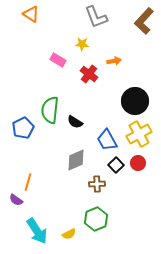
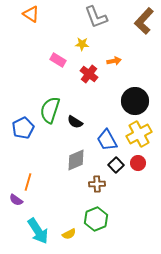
green semicircle: rotated 12 degrees clockwise
cyan arrow: moved 1 px right
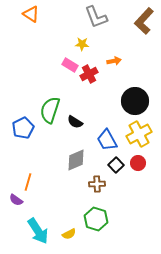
pink rectangle: moved 12 px right, 5 px down
red cross: rotated 24 degrees clockwise
green hexagon: rotated 20 degrees counterclockwise
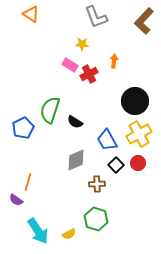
orange arrow: rotated 72 degrees counterclockwise
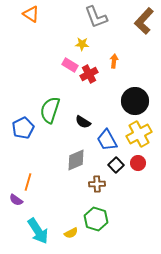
black semicircle: moved 8 px right
yellow semicircle: moved 2 px right, 1 px up
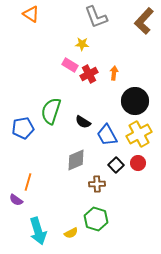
orange arrow: moved 12 px down
green semicircle: moved 1 px right, 1 px down
blue pentagon: rotated 15 degrees clockwise
blue trapezoid: moved 5 px up
cyan arrow: rotated 16 degrees clockwise
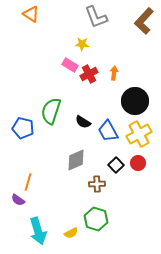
blue pentagon: rotated 25 degrees clockwise
blue trapezoid: moved 1 px right, 4 px up
purple semicircle: moved 2 px right
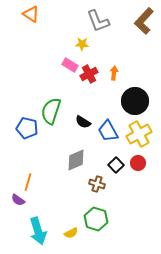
gray L-shape: moved 2 px right, 4 px down
blue pentagon: moved 4 px right
brown cross: rotated 21 degrees clockwise
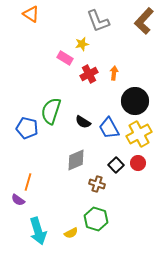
yellow star: rotated 16 degrees counterclockwise
pink rectangle: moved 5 px left, 7 px up
blue trapezoid: moved 1 px right, 3 px up
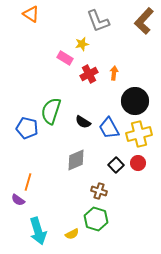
yellow cross: rotated 15 degrees clockwise
brown cross: moved 2 px right, 7 px down
yellow semicircle: moved 1 px right, 1 px down
